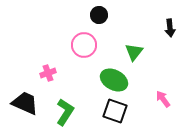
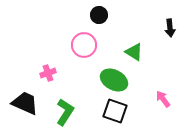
green triangle: rotated 36 degrees counterclockwise
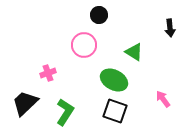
black trapezoid: rotated 68 degrees counterclockwise
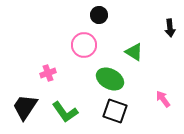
green ellipse: moved 4 px left, 1 px up
black trapezoid: moved 4 px down; rotated 12 degrees counterclockwise
green L-shape: rotated 112 degrees clockwise
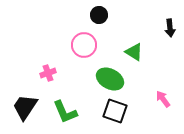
green L-shape: rotated 12 degrees clockwise
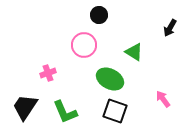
black arrow: rotated 36 degrees clockwise
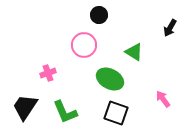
black square: moved 1 px right, 2 px down
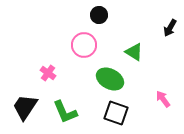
pink cross: rotated 35 degrees counterclockwise
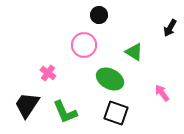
pink arrow: moved 1 px left, 6 px up
black trapezoid: moved 2 px right, 2 px up
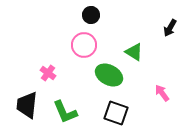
black circle: moved 8 px left
green ellipse: moved 1 px left, 4 px up
black trapezoid: rotated 28 degrees counterclockwise
